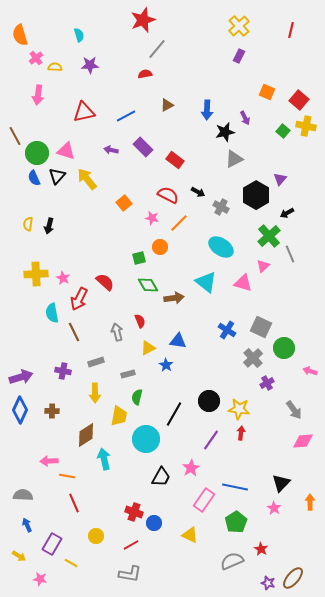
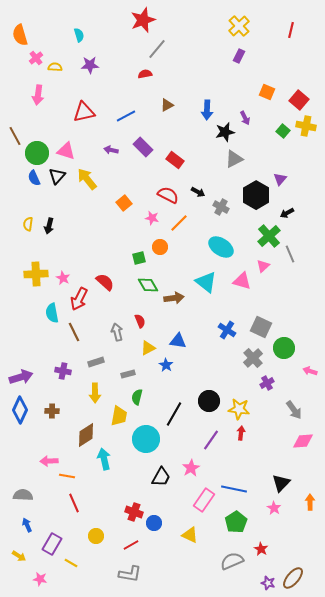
pink triangle at (243, 283): moved 1 px left, 2 px up
blue line at (235, 487): moved 1 px left, 2 px down
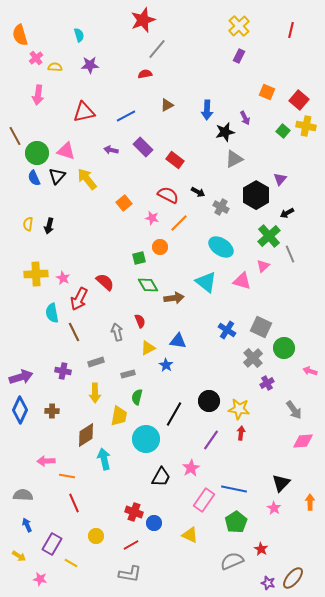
pink arrow at (49, 461): moved 3 px left
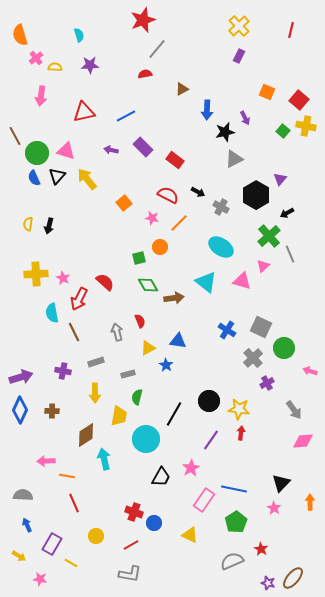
pink arrow at (38, 95): moved 3 px right, 1 px down
brown triangle at (167, 105): moved 15 px right, 16 px up
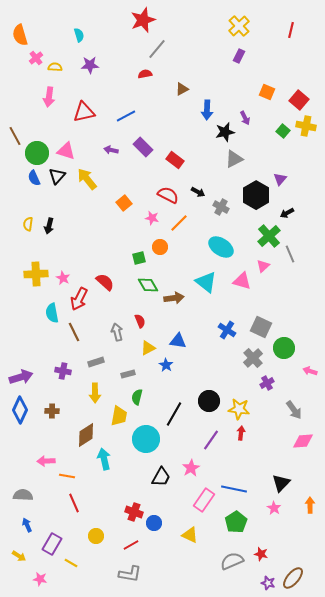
pink arrow at (41, 96): moved 8 px right, 1 px down
orange arrow at (310, 502): moved 3 px down
red star at (261, 549): moved 5 px down; rotated 16 degrees counterclockwise
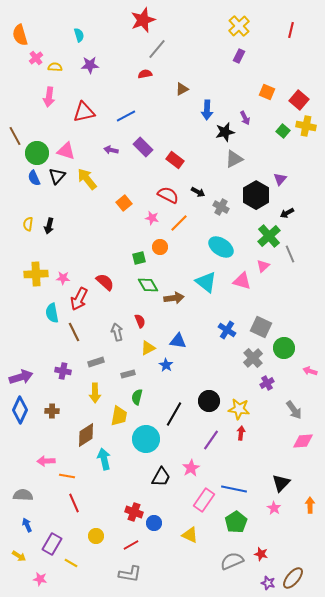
pink star at (63, 278): rotated 24 degrees counterclockwise
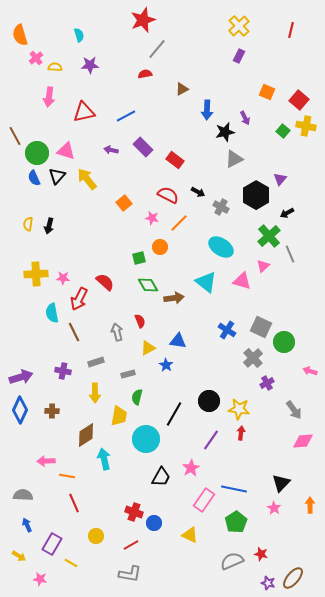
green circle at (284, 348): moved 6 px up
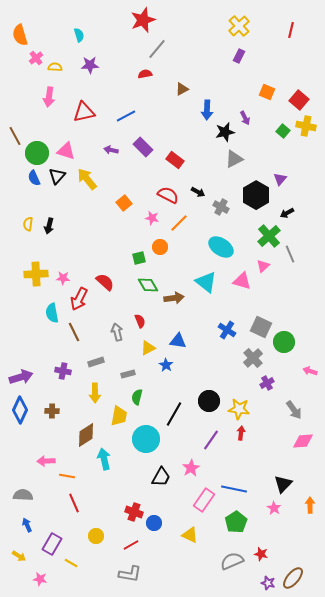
black triangle at (281, 483): moved 2 px right, 1 px down
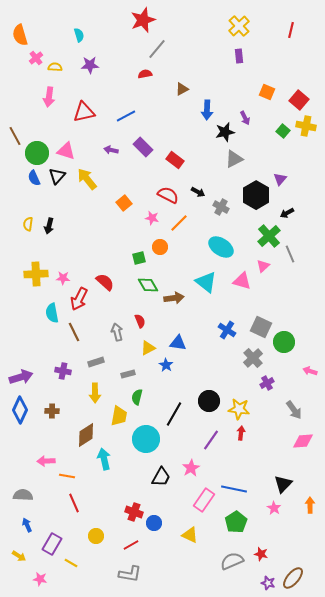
purple rectangle at (239, 56): rotated 32 degrees counterclockwise
blue triangle at (178, 341): moved 2 px down
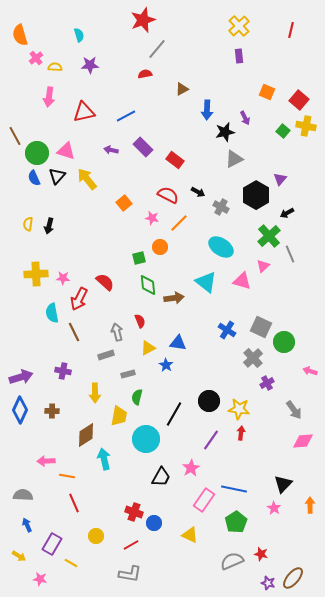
green diamond at (148, 285): rotated 25 degrees clockwise
gray rectangle at (96, 362): moved 10 px right, 7 px up
